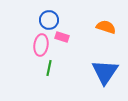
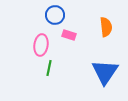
blue circle: moved 6 px right, 5 px up
orange semicircle: rotated 66 degrees clockwise
pink rectangle: moved 7 px right, 2 px up
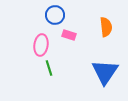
green line: rotated 28 degrees counterclockwise
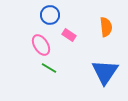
blue circle: moved 5 px left
pink rectangle: rotated 16 degrees clockwise
pink ellipse: rotated 40 degrees counterclockwise
green line: rotated 42 degrees counterclockwise
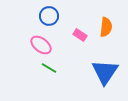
blue circle: moved 1 px left, 1 px down
orange semicircle: rotated 12 degrees clockwise
pink rectangle: moved 11 px right
pink ellipse: rotated 20 degrees counterclockwise
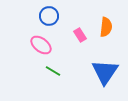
pink rectangle: rotated 24 degrees clockwise
green line: moved 4 px right, 3 px down
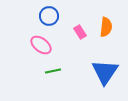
pink rectangle: moved 3 px up
green line: rotated 42 degrees counterclockwise
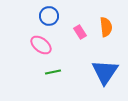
orange semicircle: rotated 12 degrees counterclockwise
green line: moved 1 px down
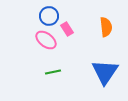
pink rectangle: moved 13 px left, 3 px up
pink ellipse: moved 5 px right, 5 px up
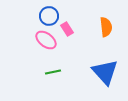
blue triangle: rotated 16 degrees counterclockwise
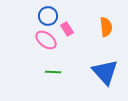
blue circle: moved 1 px left
green line: rotated 14 degrees clockwise
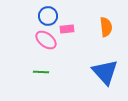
pink rectangle: rotated 64 degrees counterclockwise
green line: moved 12 px left
